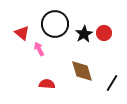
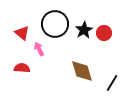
black star: moved 4 px up
red semicircle: moved 25 px left, 16 px up
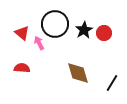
pink arrow: moved 6 px up
brown diamond: moved 4 px left, 2 px down
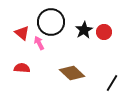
black circle: moved 4 px left, 2 px up
red circle: moved 1 px up
brown diamond: moved 6 px left; rotated 30 degrees counterclockwise
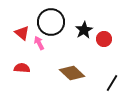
red circle: moved 7 px down
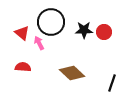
black star: rotated 30 degrees clockwise
red circle: moved 7 px up
red semicircle: moved 1 px right, 1 px up
black line: rotated 12 degrees counterclockwise
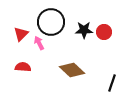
red triangle: moved 1 px left, 1 px down; rotated 35 degrees clockwise
brown diamond: moved 3 px up
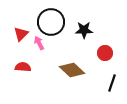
red circle: moved 1 px right, 21 px down
